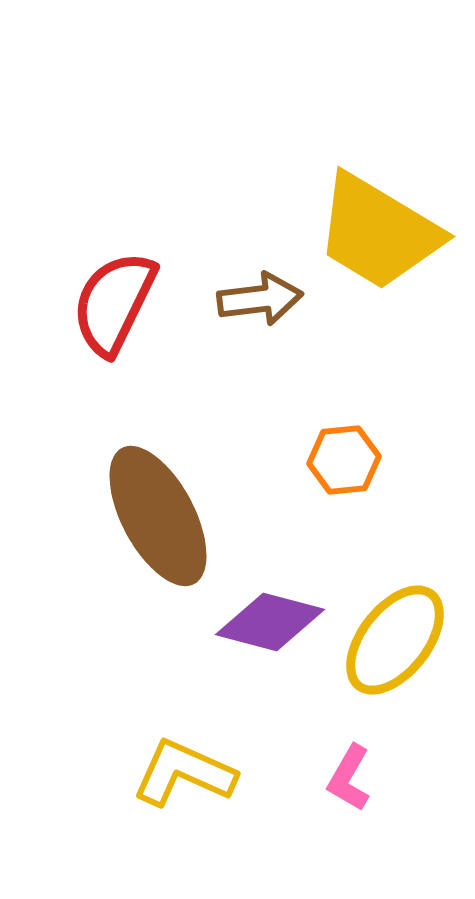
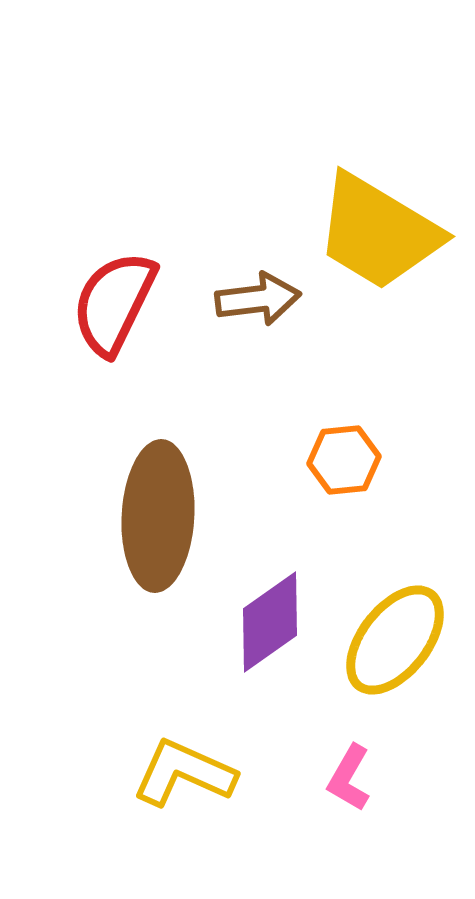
brown arrow: moved 2 px left
brown ellipse: rotated 31 degrees clockwise
purple diamond: rotated 50 degrees counterclockwise
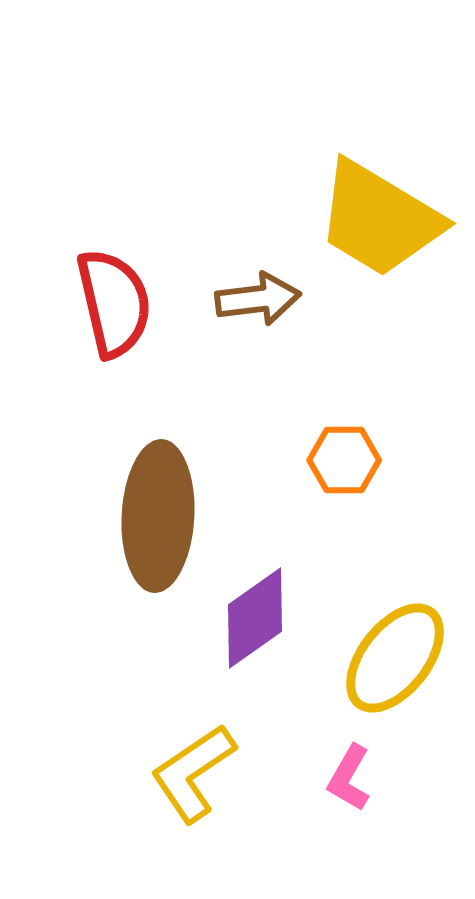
yellow trapezoid: moved 1 px right, 13 px up
red semicircle: rotated 141 degrees clockwise
orange hexagon: rotated 6 degrees clockwise
purple diamond: moved 15 px left, 4 px up
yellow ellipse: moved 18 px down
yellow L-shape: moved 9 px right; rotated 58 degrees counterclockwise
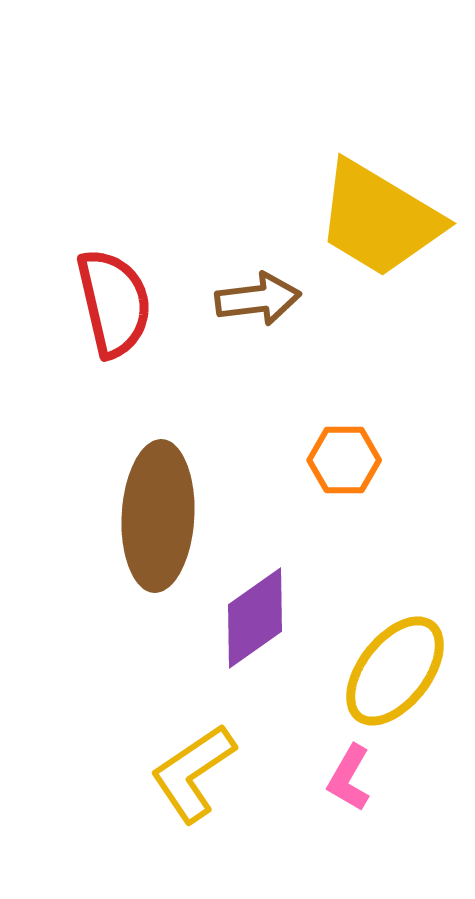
yellow ellipse: moved 13 px down
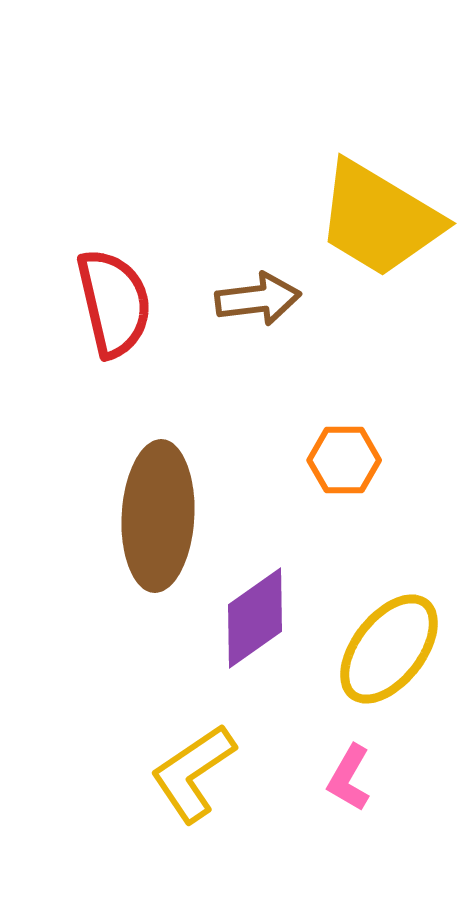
yellow ellipse: moved 6 px left, 22 px up
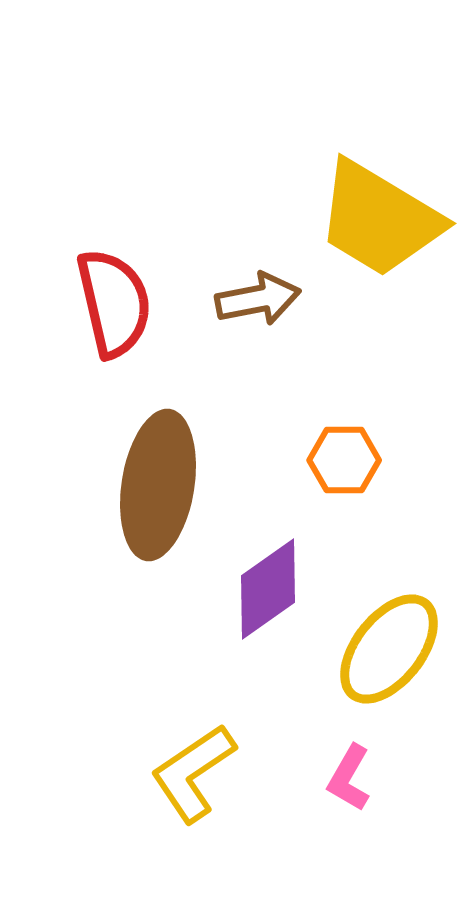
brown arrow: rotated 4 degrees counterclockwise
brown ellipse: moved 31 px up; rotated 6 degrees clockwise
purple diamond: moved 13 px right, 29 px up
